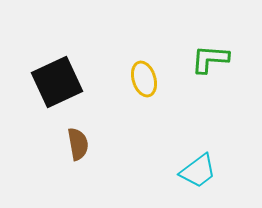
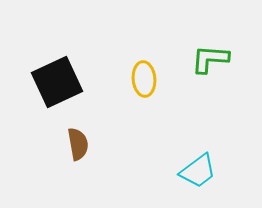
yellow ellipse: rotated 12 degrees clockwise
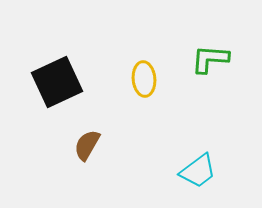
brown semicircle: moved 9 px right, 1 px down; rotated 140 degrees counterclockwise
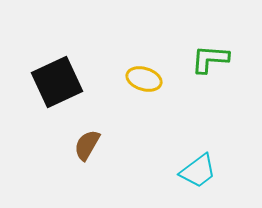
yellow ellipse: rotated 68 degrees counterclockwise
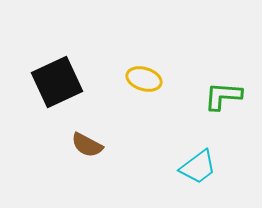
green L-shape: moved 13 px right, 37 px down
brown semicircle: rotated 92 degrees counterclockwise
cyan trapezoid: moved 4 px up
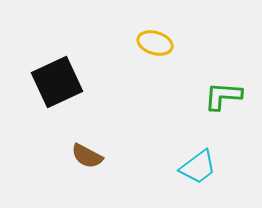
yellow ellipse: moved 11 px right, 36 px up
brown semicircle: moved 11 px down
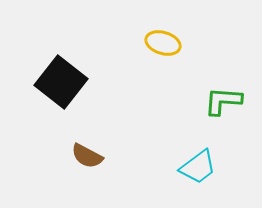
yellow ellipse: moved 8 px right
black square: moved 4 px right; rotated 27 degrees counterclockwise
green L-shape: moved 5 px down
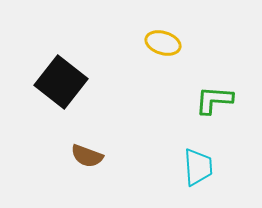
green L-shape: moved 9 px left, 1 px up
brown semicircle: rotated 8 degrees counterclockwise
cyan trapezoid: rotated 57 degrees counterclockwise
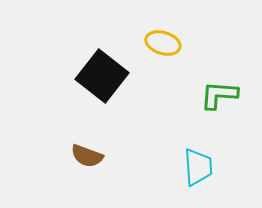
black square: moved 41 px right, 6 px up
green L-shape: moved 5 px right, 5 px up
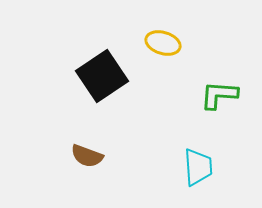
black square: rotated 18 degrees clockwise
